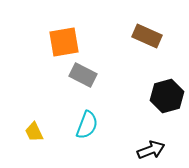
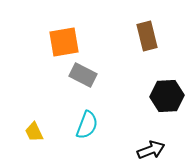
brown rectangle: rotated 52 degrees clockwise
black hexagon: rotated 12 degrees clockwise
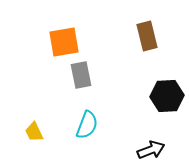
gray rectangle: moved 2 px left; rotated 52 degrees clockwise
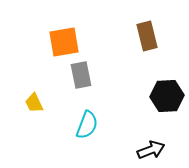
yellow trapezoid: moved 29 px up
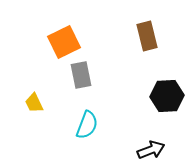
orange square: rotated 16 degrees counterclockwise
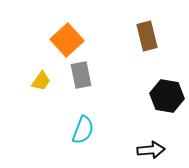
orange square: moved 3 px right, 2 px up; rotated 16 degrees counterclockwise
black hexagon: rotated 12 degrees clockwise
yellow trapezoid: moved 7 px right, 22 px up; rotated 120 degrees counterclockwise
cyan semicircle: moved 4 px left, 5 px down
black arrow: rotated 16 degrees clockwise
